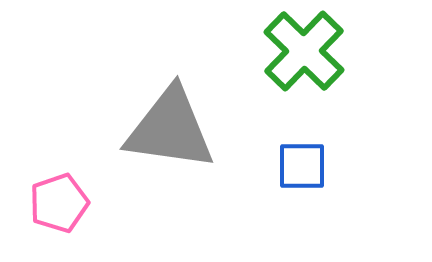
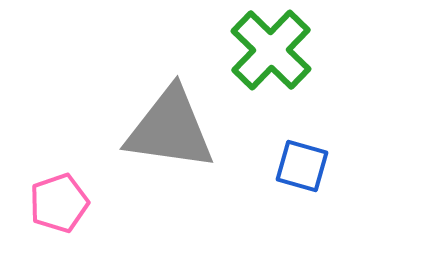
green cross: moved 33 px left, 1 px up
blue square: rotated 16 degrees clockwise
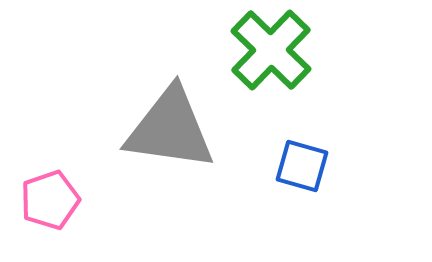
pink pentagon: moved 9 px left, 3 px up
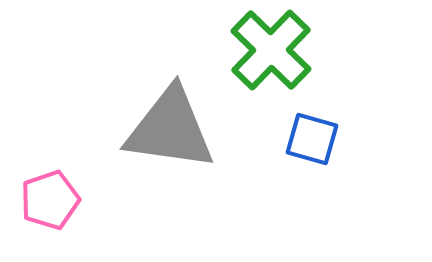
blue square: moved 10 px right, 27 px up
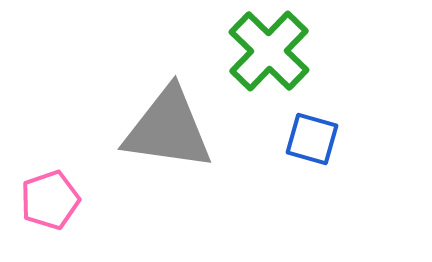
green cross: moved 2 px left, 1 px down
gray triangle: moved 2 px left
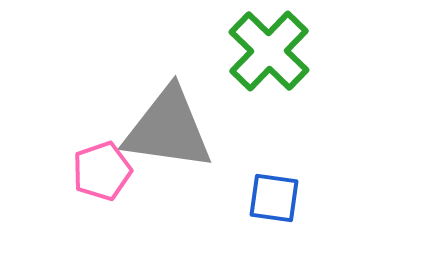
blue square: moved 38 px left, 59 px down; rotated 8 degrees counterclockwise
pink pentagon: moved 52 px right, 29 px up
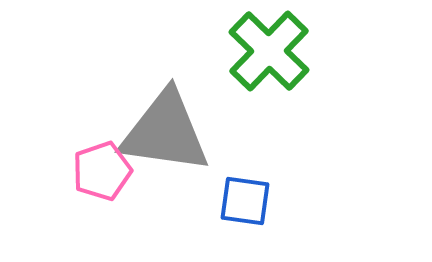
gray triangle: moved 3 px left, 3 px down
blue square: moved 29 px left, 3 px down
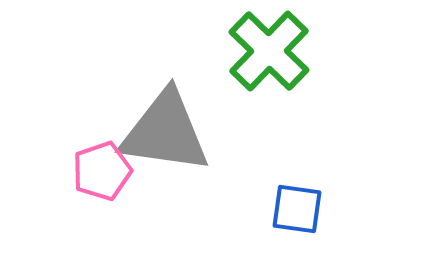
blue square: moved 52 px right, 8 px down
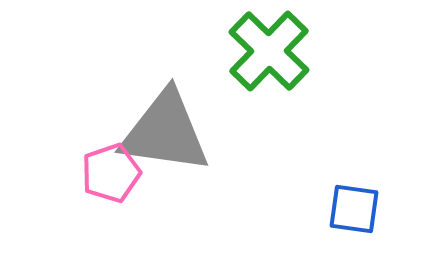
pink pentagon: moved 9 px right, 2 px down
blue square: moved 57 px right
